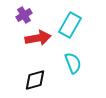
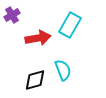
purple cross: moved 12 px left
cyan semicircle: moved 10 px left, 7 px down
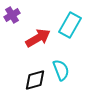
red arrow: rotated 20 degrees counterclockwise
cyan semicircle: moved 2 px left
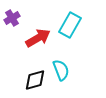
purple cross: moved 3 px down
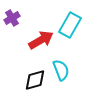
red arrow: moved 3 px right, 2 px down
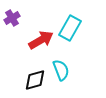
cyan rectangle: moved 3 px down
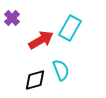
purple cross: rotated 14 degrees counterclockwise
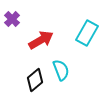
purple cross: moved 1 px down
cyan rectangle: moved 17 px right, 5 px down
black diamond: rotated 25 degrees counterclockwise
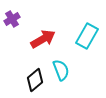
purple cross: rotated 14 degrees clockwise
cyan rectangle: moved 3 px down
red arrow: moved 2 px right, 1 px up
